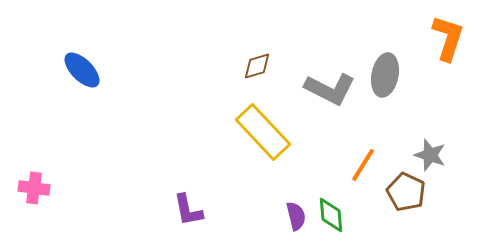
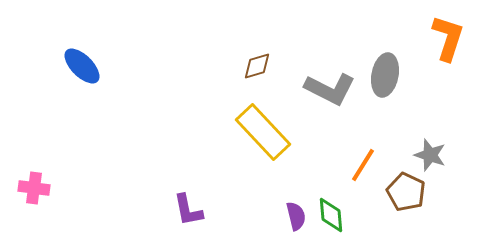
blue ellipse: moved 4 px up
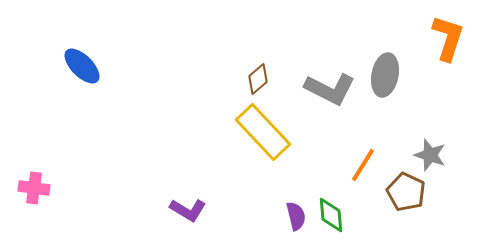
brown diamond: moved 1 px right, 13 px down; rotated 24 degrees counterclockwise
purple L-shape: rotated 48 degrees counterclockwise
